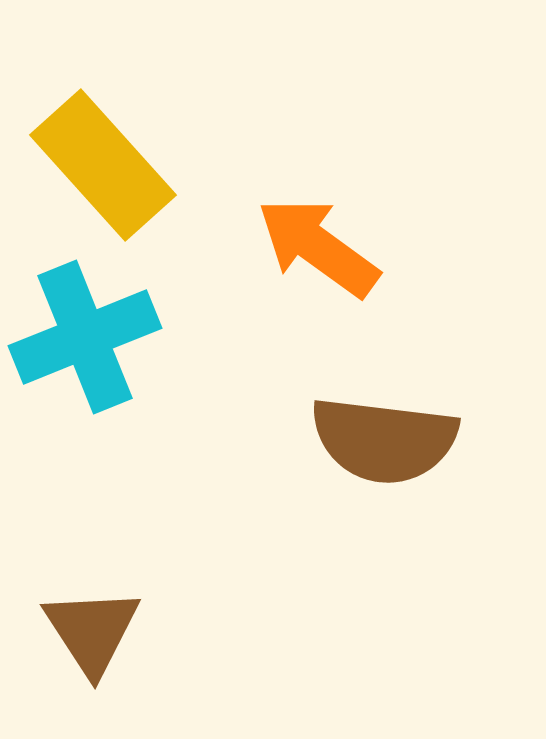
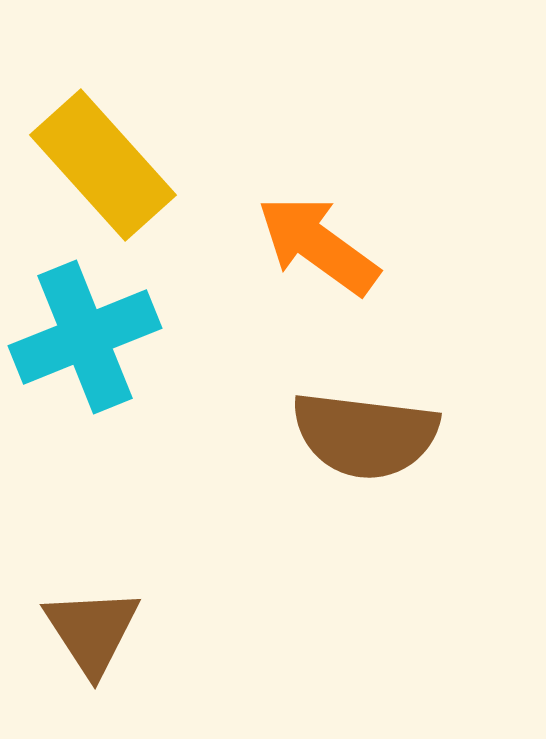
orange arrow: moved 2 px up
brown semicircle: moved 19 px left, 5 px up
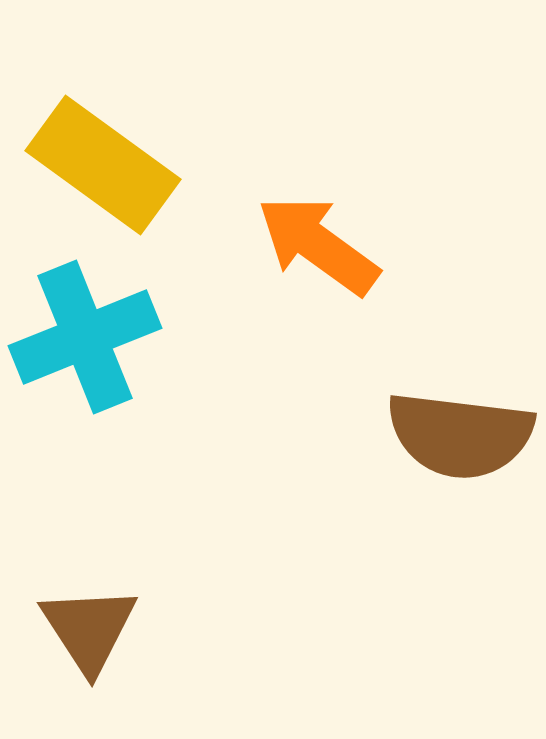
yellow rectangle: rotated 12 degrees counterclockwise
brown semicircle: moved 95 px right
brown triangle: moved 3 px left, 2 px up
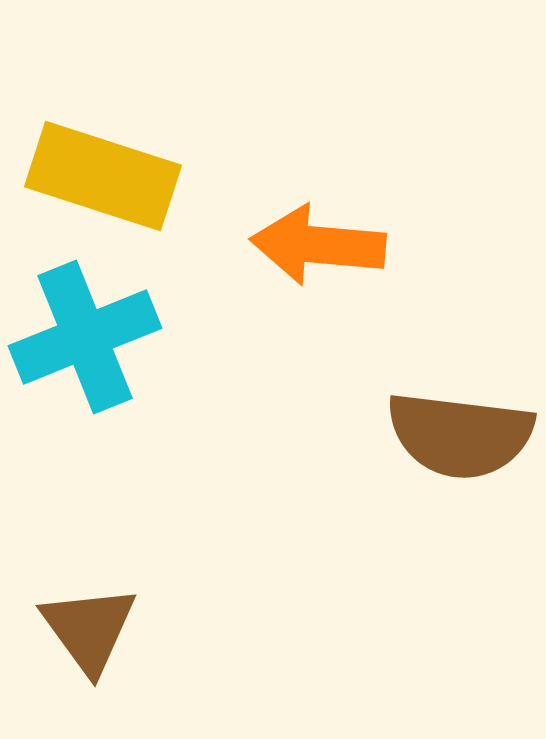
yellow rectangle: moved 11 px down; rotated 18 degrees counterclockwise
orange arrow: rotated 31 degrees counterclockwise
brown triangle: rotated 3 degrees counterclockwise
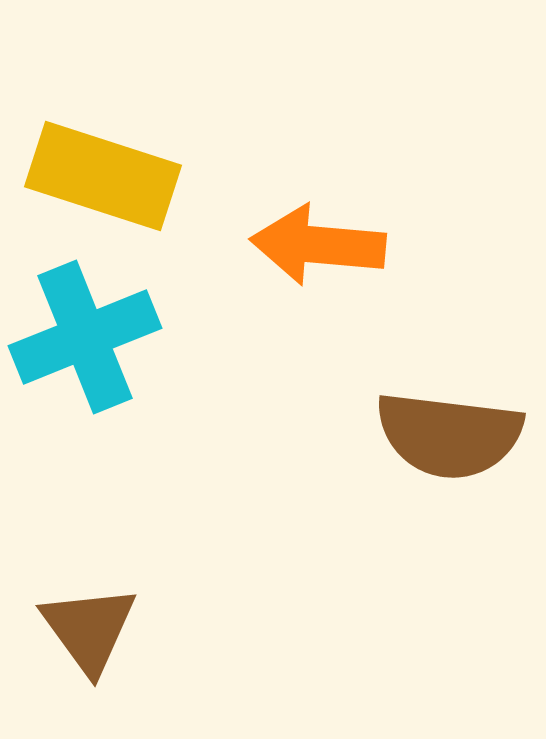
brown semicircle: moved 11 px left
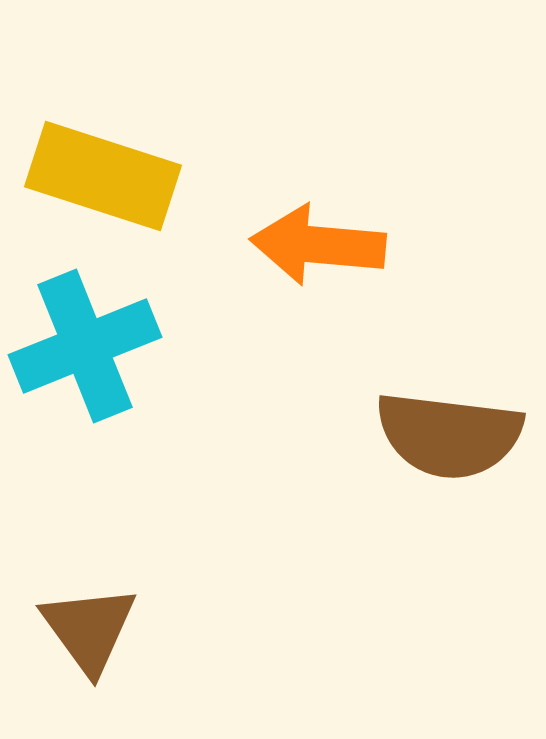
cyan cross: moved 9 px down
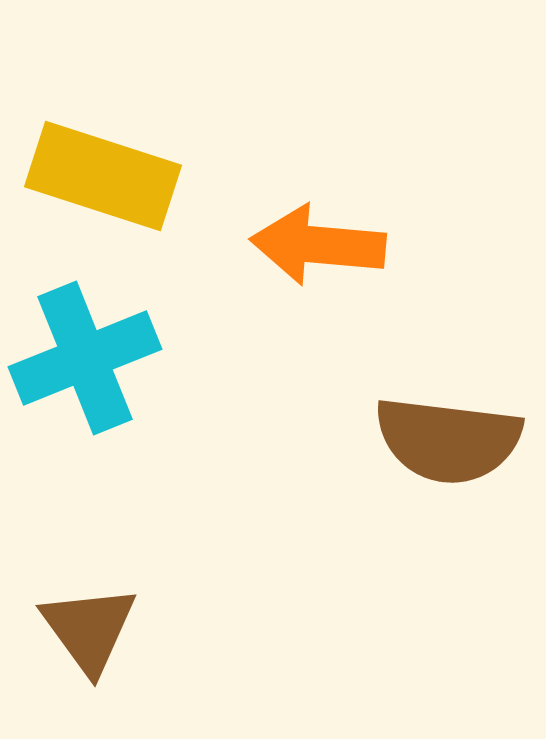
cyan cross: moved 12 px down
brown semicircle: moved 1 px left, 5 px down
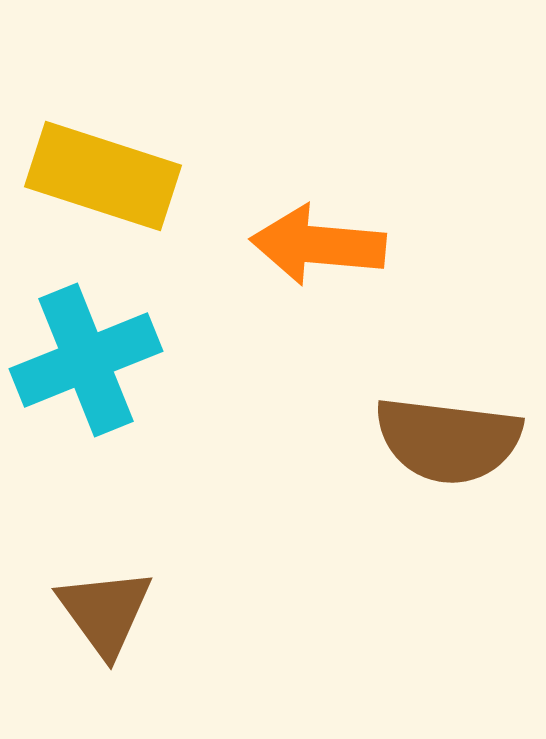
cyan cross: moved 1 px right, 2 px down
brown triangle: moved 16 px right, 17 px up
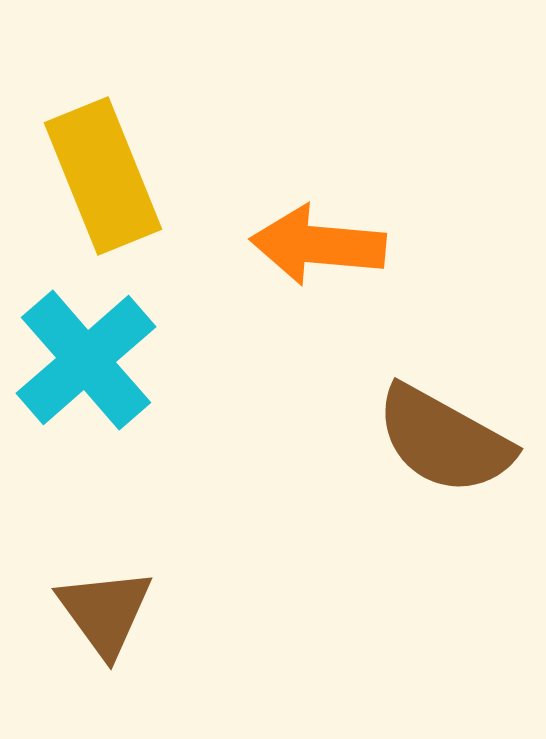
yellow rectangle: rotated 50 degrees clockwise
cyan cross: rotated 19 degrees counterclockwise
brown semicircle: moved 4 px left; rotated 22 degrees clockwise
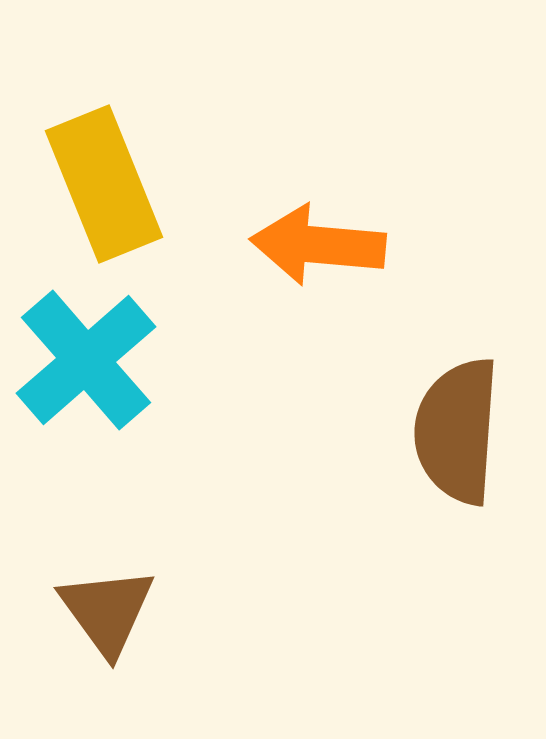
yellow rectangle: moved 1 px right, 8 px down
brown semicircle: moved 13 px right, 9 px up; rotated 65 degrees clockwise
brown triangle: moved 2 px right, 1 px up
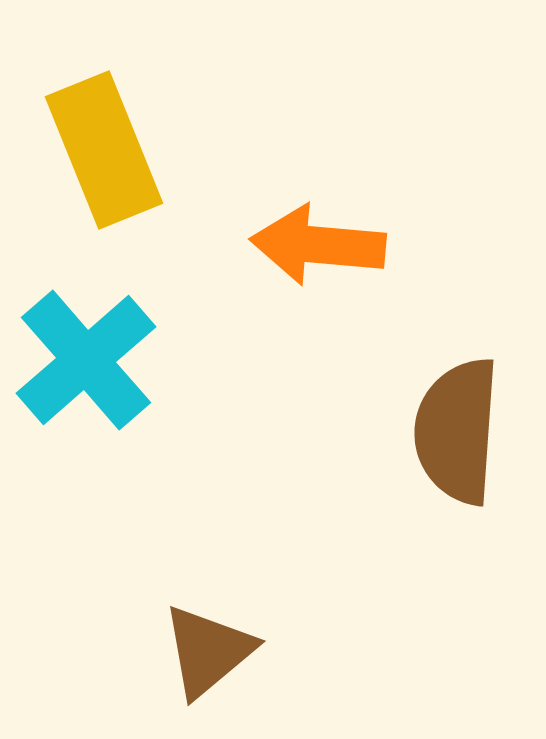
yellow rectangle: moved 34 px up
brown triangle: moved 101 px right, 40 px down; rotated 26 degrees clockwise
